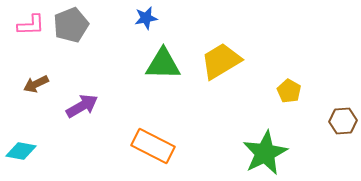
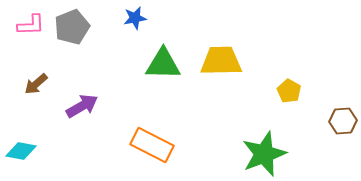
blue star: moved 11 px left
gray pentagon: moved 1 px right, 2 px down
yellow trapezoid: rotated 30 degrees clockwise
brown arrow: rotated 15 degrees counterclockwise
orange rectangle: moved 1 px left, 1 px up
green star: moved 1 px left, 1 px down; rotated 6 degrees clockwise
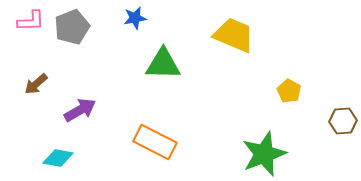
pink L-shape: moved 4 px up
yellow trapezoid: moved 13 px right, 26 px up; rotated 24 degrees clockwise
purple arrow: moved 2 px left, 4 px down
orange rectangle: moved 3 px right, 3 px up
cyan diamond: moved 37 px right, 7 px down
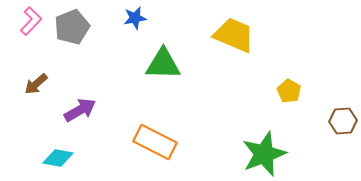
pink L-shape: rotated 44 degrees counterclockwise
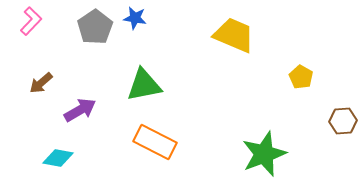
blue star: rotated 20 degrees clockwise
gray pentagon: moved 23 px right; rotated 12 degrees counterclockwise
green triangle: moved 19 px left, 21 px down; rotated 12 degrees counterclockwise
brown arrow: moved 5 px right, 1 px up
yellow pentagon: moved 12 px right, 14 px up
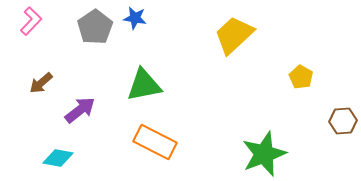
yellow trapezoid: rotated 66 degrees counterclockwise
purple arrow: rotated 8 degrees counterclockwise
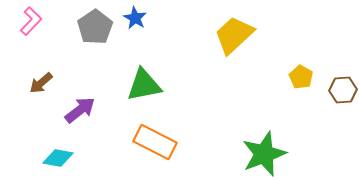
blue star: rotated 20 degrees clockwise
brown hexagon: moved 31 px up
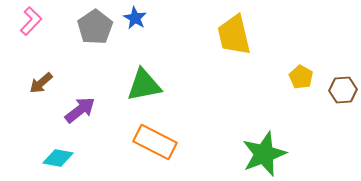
yellow trapezoid: rotated 60 degrees counterclockwise
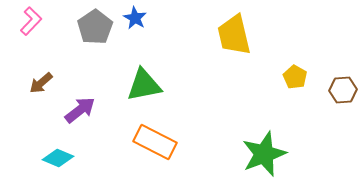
yellow pentagon: moved 6 px left
cyan diamond: rotated 12 degrees clockwise
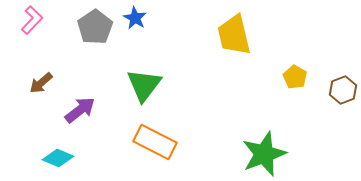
pink L-shape: moved 1 px right, 1 px up
green triangle: rotated 42 degrees counterclockwise
brown hexagon: rotated 16 degrees counterclockwise
